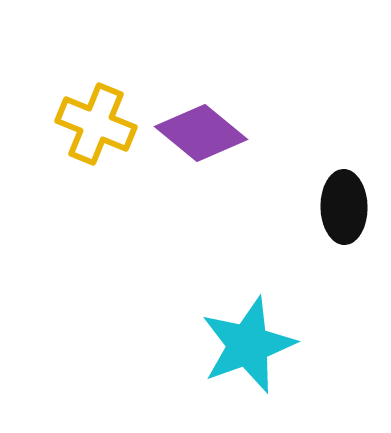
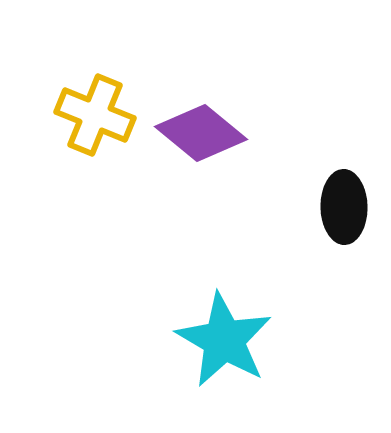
yellow cross: moved 1 px left, 9 px up
cyan star: moved 24 px left, 5 px up; rotated 22 degrees counterclockwise
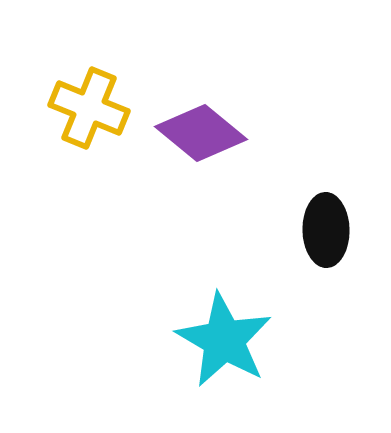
yellow cross: moved 6 px left, 7 px up
black ellipse: moved 18 px left, 23 px down
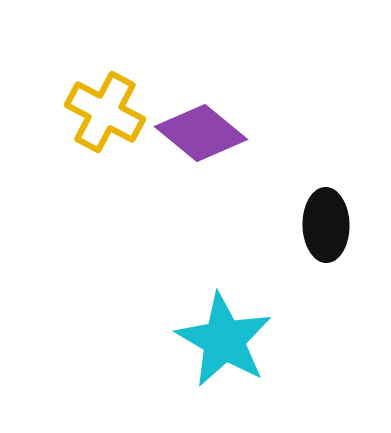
yellow cross: moved 16 px right, 4 px down; rotated 6 degrees clockwise
black ellipse: moved 5 px up
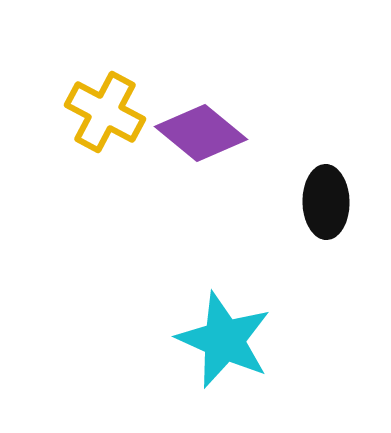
black ellipse: moved 23 px up
cyan star: rotated 6 degrees counterclockwise
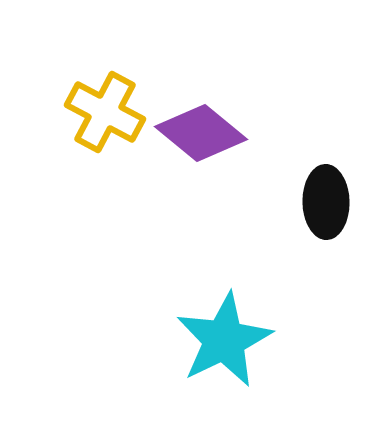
cyan star: rotated 22 degrees clockwise
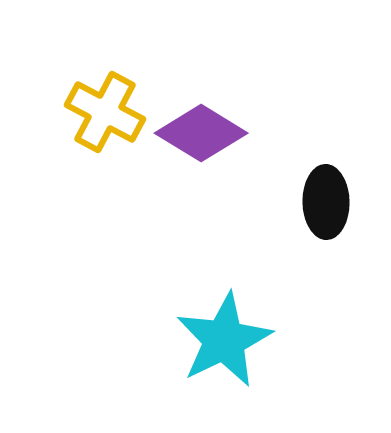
purple diamond: rotated 8 degrees counterclockwise
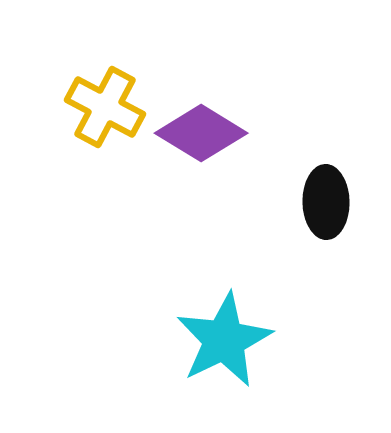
yellow cross: moved 5 px up
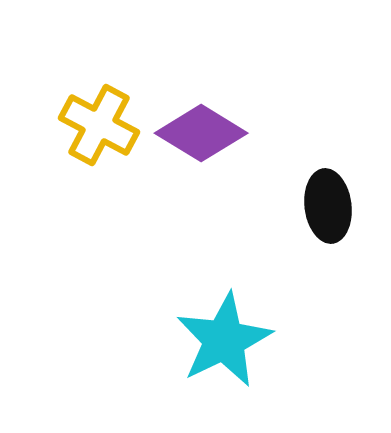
yellow cross: moved 6 px left, 18 px down
black ellipse: moved 2 px right, 4 px down; rotated 6 degrees counterclockwise
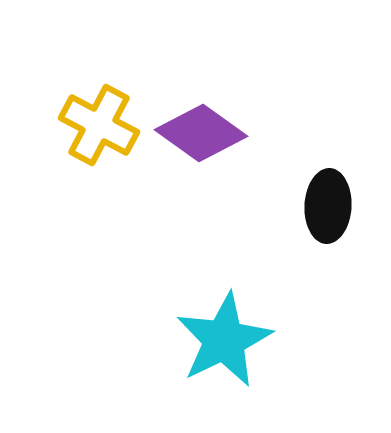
purple diamond: rotated 4 degrees clockwise
black ellipse: rotated 10 degrees clockwise
